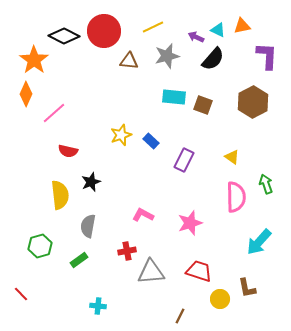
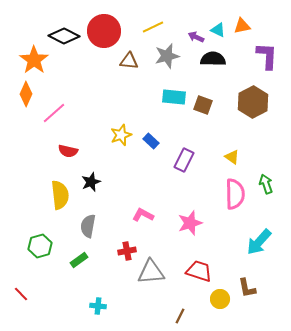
black semicircle: rotated 130 degrees counterclockwise
pink semicircle: moved 1 px left, 3 px up
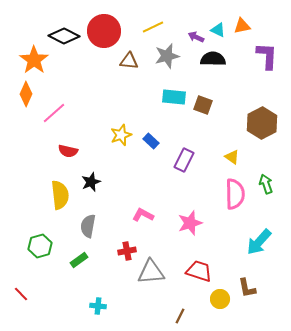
brown hexagon: moved 9 px right, 21 px down
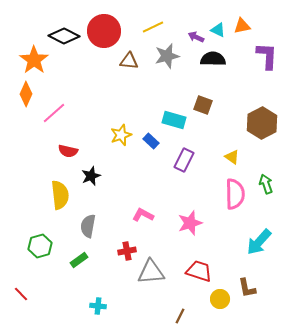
cyan rectangle: moved 23 px down; rotated 10 degrees clockwise
black star: moved 6 px up
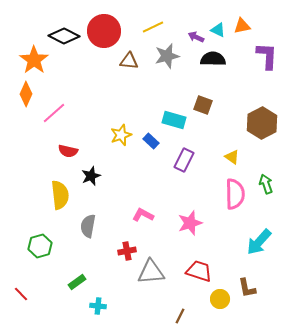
green rectangle: moved 2 px left, 22 px down
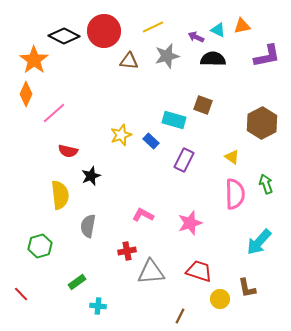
purple L-shape: rotated 76 degrees clockwise
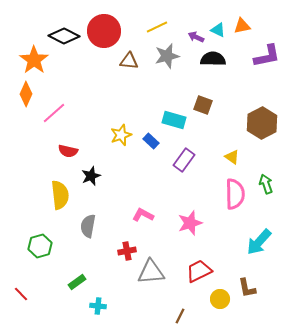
yellow line: moved 4 px right
purple rectangle: rotated 10 degrees clockwise
red trapezoid: rotated 44 degrees counterclockwise
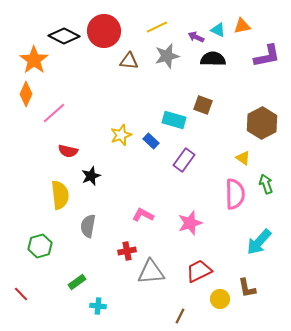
yellow triangle: moved 11 px right, 1 px down
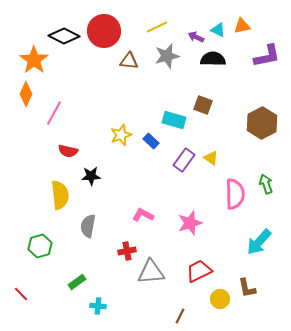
pink line: rotated 20 degrees counterclockwise
yellow triangle: moved 32 px left
black star: rotated 18 degrees clockwise
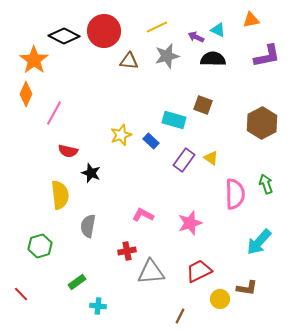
orange triangle: moved 9 px right, 6 px up
black star: moved 3 px up; rotated 24 degrees clockwise
brown L-shape: rotated 70 degrees counterclockwise
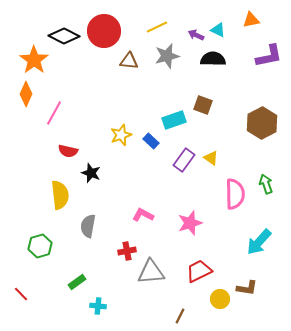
purple arrow: moved 2 px up
purple L-shape: moved 2 px right
cyan rectangle: rotated 35 degrees counterclockwise
